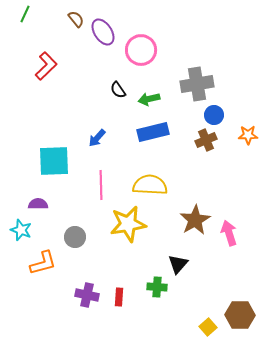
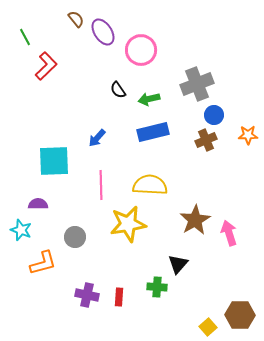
green line: moved 23 px down; rotated 54 degrees counterclockwise
gray cross: rotated 12 degrees counterclockwise
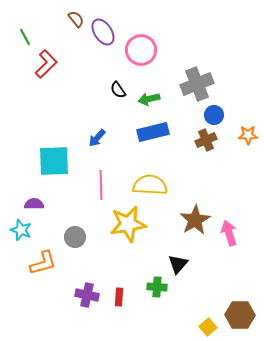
red L-shape: moved 2 px up
purple semicircle: moved 4 px left
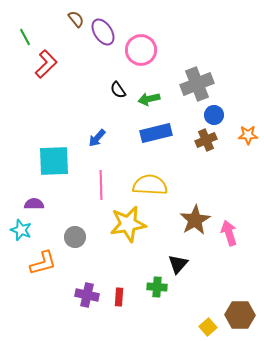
blue rectangle: moved 3 px right, 1 px down
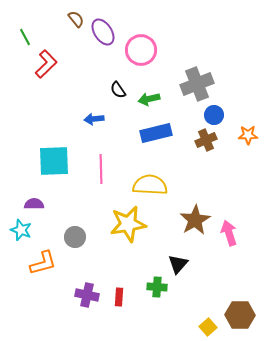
blue arrow: moved 3 px left, 19 px up; rotated 42 degrees clockwise
pink line: moved 16 px up
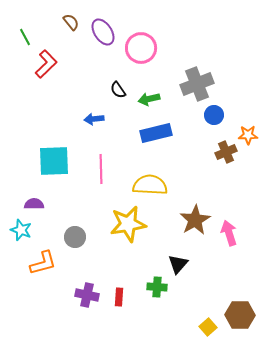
brown semicircle: moved 5 px left, 3 px down
pink circle: moved 2 px up
brown cross: moved 20 px right, 12 px down
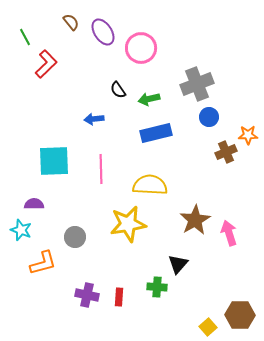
blue circle: moved 5 px left, 2 px down
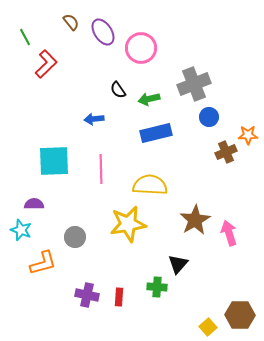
gray cross: moved 3 px left
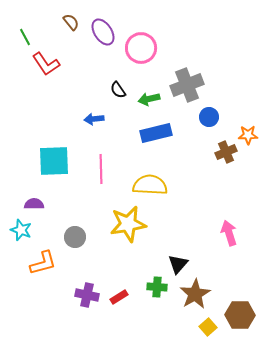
red L-shape: rotated 100 degrees clockwise
gray cross: moved 7 px left, 1 px down
brown star: moved 74 px down
red rectangle: rotated 54 degrees clockwise
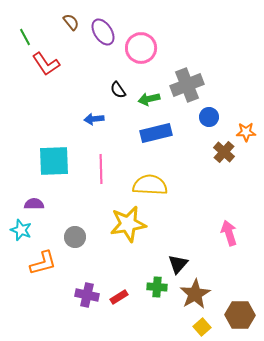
orange star: moved 2 px left, 3 px up
brown cross: moved 2 px left; rotated 25 degrees counterclockwise
yellow square: moved 6 px left
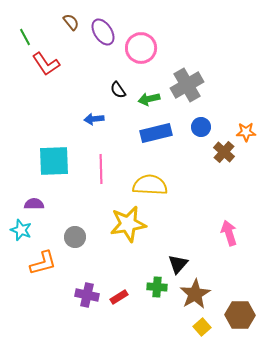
gray cross: rotated 8 degrees counterclockwise
blue circle: moved 8 px left, 10 px down
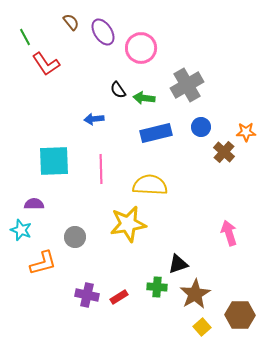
green arrow: moved 5 px left, 1 px up; rotated 20 degrees clockwise
black triangle: rotated 30 degrees clockwise
